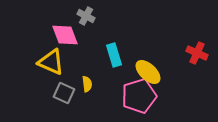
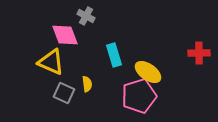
red cross: moved 2 px right; rotated 25 degrees counterclockwise
yellow ellipse: rotated 8 degrees counterclockwise
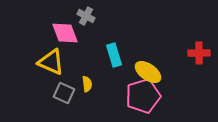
pink diamond: moved 2 px up
pink pentagon: moved 4 px right
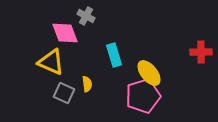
red cross: moved 2 px right, 1 px up
yellow ellipse: moved 1 px right, 1 px down; rotated 16 degrees clockwise
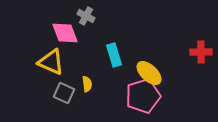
yellow ellipse: rotated 8 degrees counterclockwise
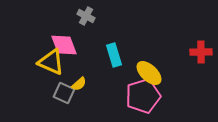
pink diamond: moved 1 px left, 12 px down
yellow semicircle: moved 8 px left; rotated 56 degrees clockwise
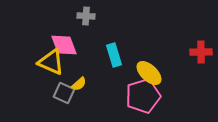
gray cross: rotated 24 degrees counterclockwise
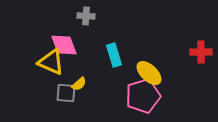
gray square: moved 2 px right; rotated 20 degrees counterclockwise
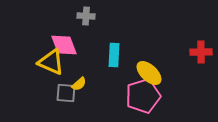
cyan rectangle: rotated 20 degrees clockwise
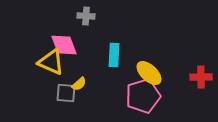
red cross: moved 25 px down
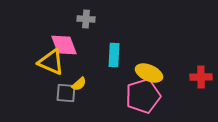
gray cross: moved 3 px down
yellow ellipse: rotated 20 degrees counterclockwise
